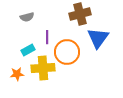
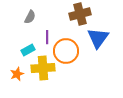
gray semicircle: moved 3 px right; rotated 48 degrees counterclockwise
orange circle: moved 1 px left, 1 px up
orange star: rotated 16 degrees counterclockwise
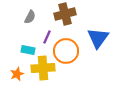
brown cross: moved 15 px left
purple line: rotated 24 degrees clockwise
cyan rectangle: rotated 40 degrees clockwise
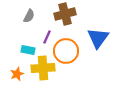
gray semicircle: moved 1 px left, 1 px up
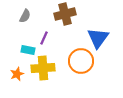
gray semicircle: moved 4 px left
purple line: moved 3 px left, 1 px down
orange circle: moved 15 px right, 10 px down
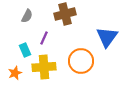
gray semicircle: moved 2 px right
blue triangle: moved 9 px right, 1 px up
cyan rectangle: moved 3 px left; rotated 56 degrees clockwise
yellow cross: moved 1 px right, 1 px up
orange star: moved 2 px left, 1 px up
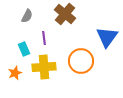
brown cross: rotated 35 degrees counterclockwise
purple line: rotated 32 degrees counterclockwise
cyan rectangle: moved 1 px left, 1 px up
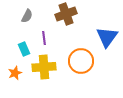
brown cross: moved 1 px right; rotated 30 degrees clockwise
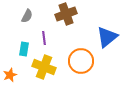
blue triangle: rotated 15 degrees clockwise
cyan rectangle: rotated 32 degrees clockwise
yellow cross: rotated 25 degrees clockwise
orange star: moved 5 px left, 2 px down
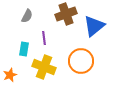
blue triangle: moved 13 px left, 11 px up
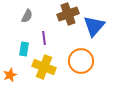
brown cross: moved 2 px right
blue triangle: rotated 10 degrees counterclockwise
